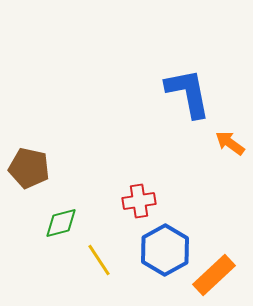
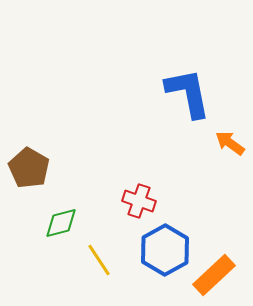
brown pentagon: rotated 18 degrees clockwise
red cross: rotated 28 degrees clockwise
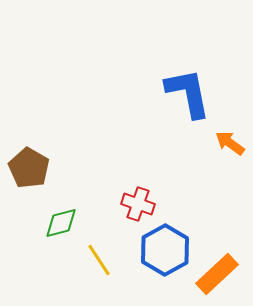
red cross: moved 1 px left, 3 px down
orange rectangle: moved 3 px right, 1 px up
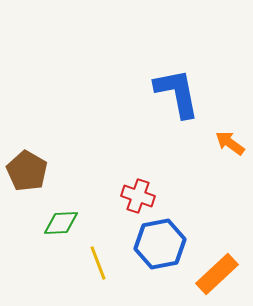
blue L-shape: moved 11 px left
brown pentagon: moved 2 px left, 3 px down
red cross: moved 8 px up
green diamond: rotated 12 degrees clockwise
blue hexagon: moved 5 px left, 6 px up; rotated 18 degrees clockwise
yellow line: moved 1 px left, 3 px down; rotated 12 degrees clockwise
